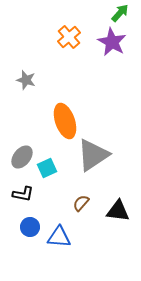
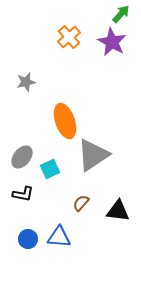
green arrow: moved 1 px right, 1 px down
gray star: moved 2 px down; rotated 30 degrees counterclockwise
cyan square: moved 3 px right, 1 px down
blue circle: moved 2 px left, 12 px down
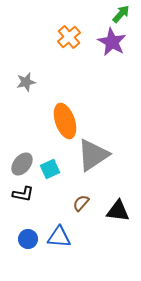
gray ellipse: moved 7 px down
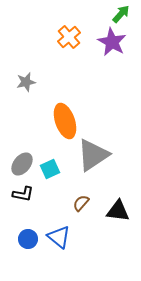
blue triangle: rotated 35 degrees clockwise
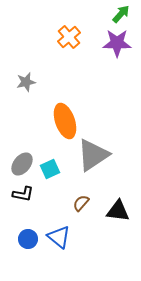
purple star: moved 5 px right, 1 px down; rotated 28 degrees counterclockwise
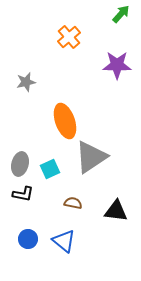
purple star: moved 22 px down
gray triangle: moved 2 px left, 2 px down
gray ellipse: moved 2 px left; rotated 25 degrees counterclockwise
brown semicircle: moved 8 px left; rotated 60 degrees clockwise
black triangle: moved 2 px left
blue triangle: moved 5 px right, 4 px down
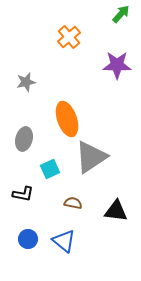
orange ellipse: moved 2 px right, 2 px up
gray ellipse: moved 4 px right, 25 px up
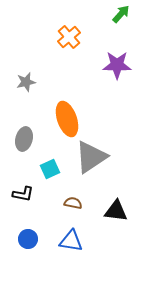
blue triangle: moved 7 px right; rotated 30 degrees counterclockwise
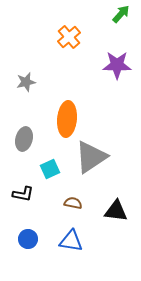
orange ellipse: rotated 24 degrees clockwise
